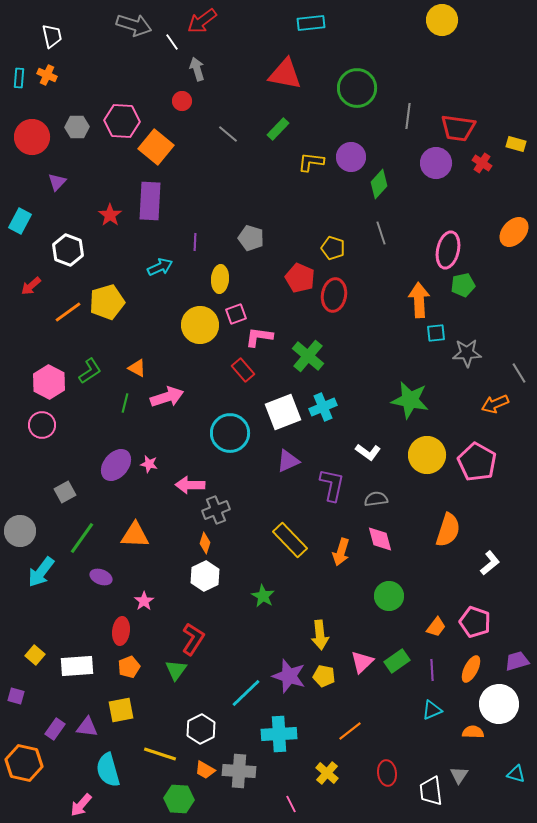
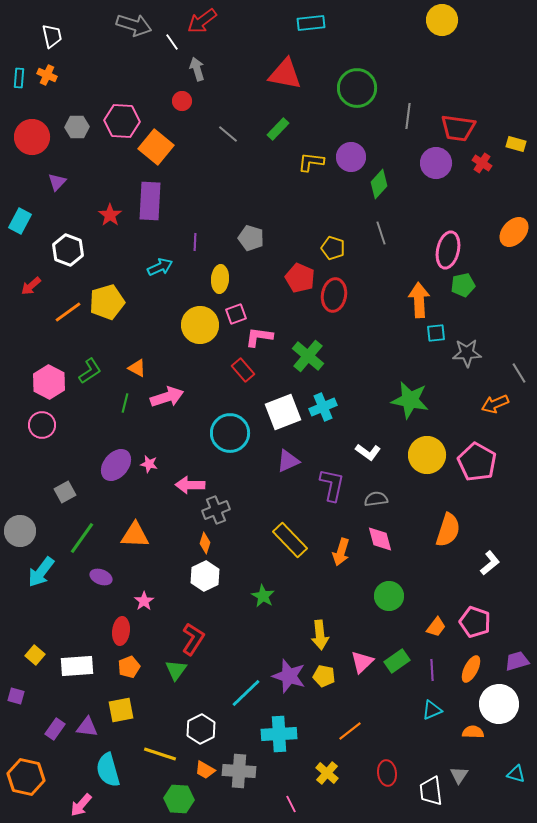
orange hexagon at (24, 763): moved 2 px right, 14 px down
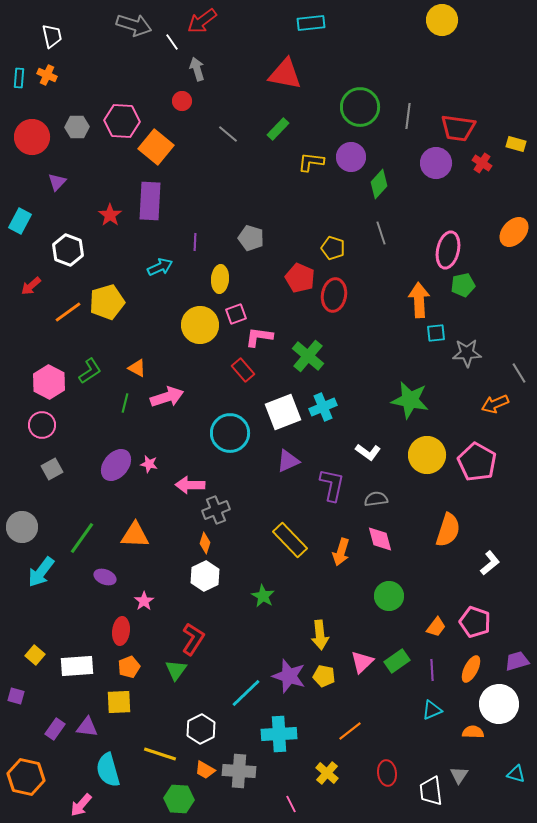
green circle at (357, 88): moved 3 px right, 19 px down
gray square at (65, 492): moved 13 px left, 23 px up
gray circle at (20, 531): moved 2 px right, 4 px up
purple ellipse at (101, 577): moved 4 px right
yellow square at (121, 710): moved 2 px left, 8 px up; rotated 8 degrees clockwise
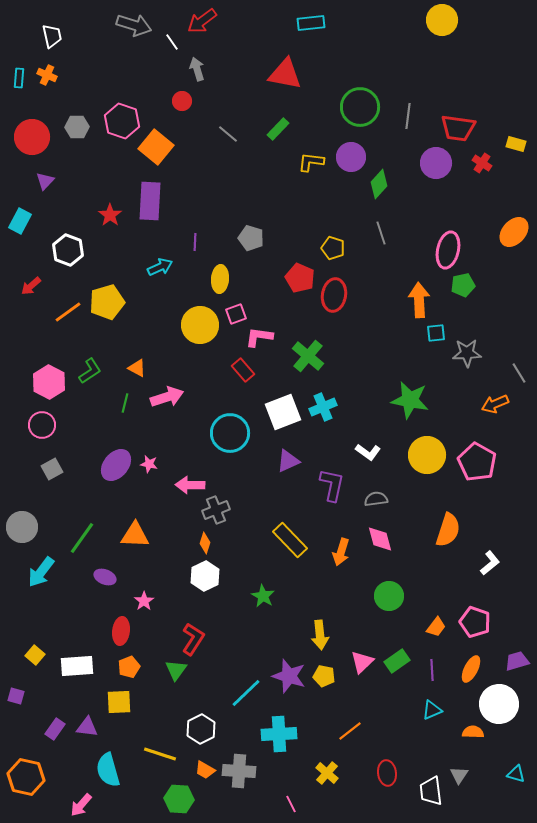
pink hexagon at (122, 121): rotated 16 degrees clockwise
purple triangle at (57, 182): moved 12 px left, 1 px up
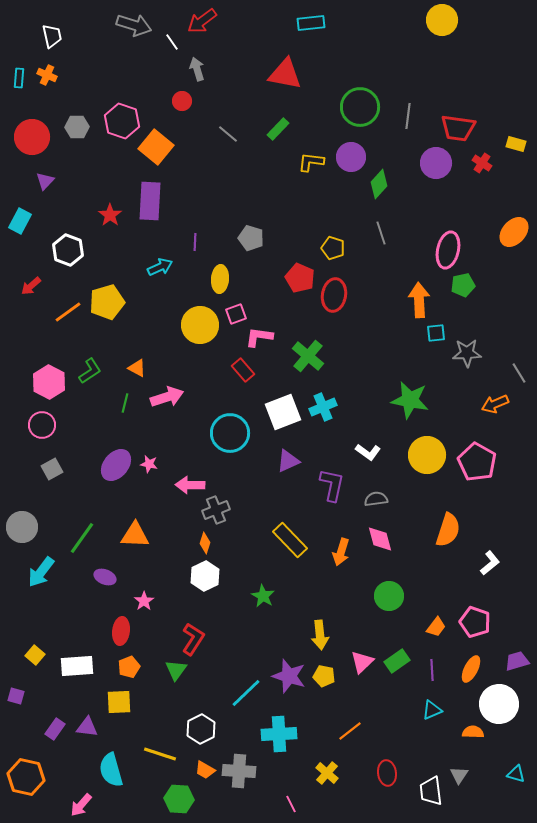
cyan semicircle at (108, 770): moved 3 px right
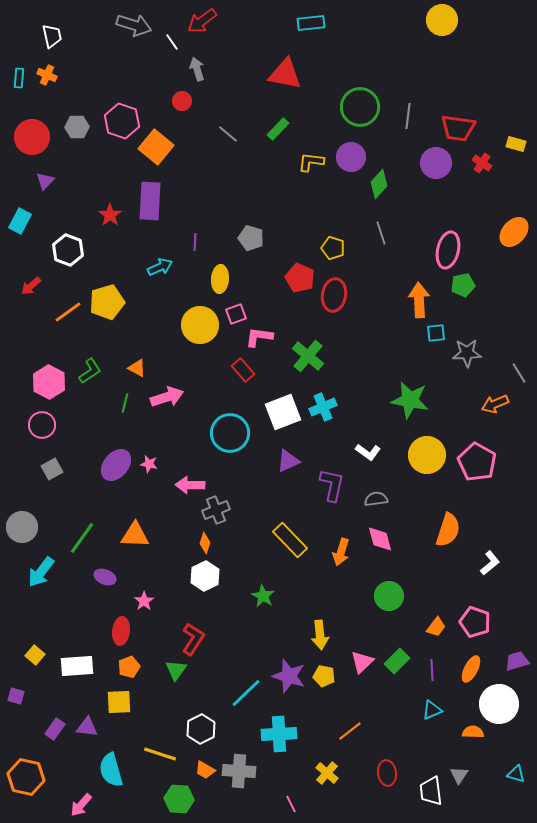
green rectangle at (397, 661): rotated 10 degrees counterclockwise
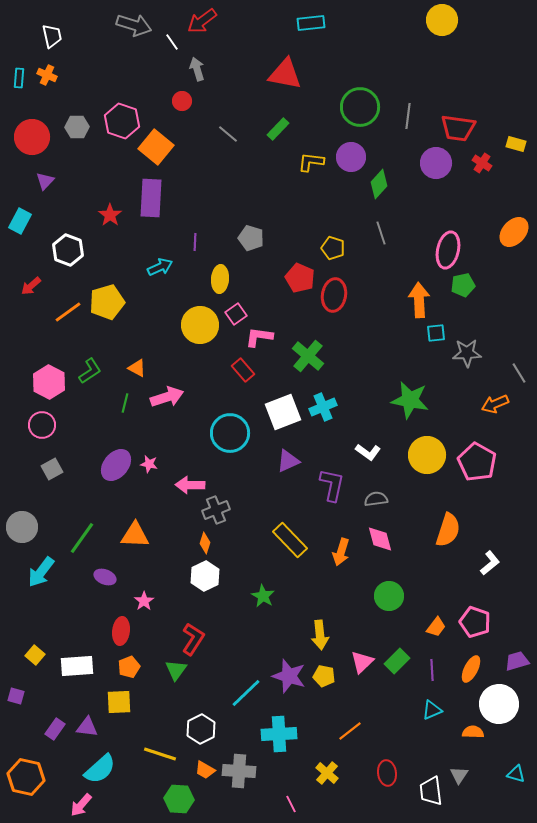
purple rectangle at (150, 201): moved 1 px right, 3 px up
pink square at (236, 314): rotated 15 degrees counterclockwise
cyan semicircle at (111, 770): moved 11 px left, 1 px up; rotated 116 degrees counterclockwise
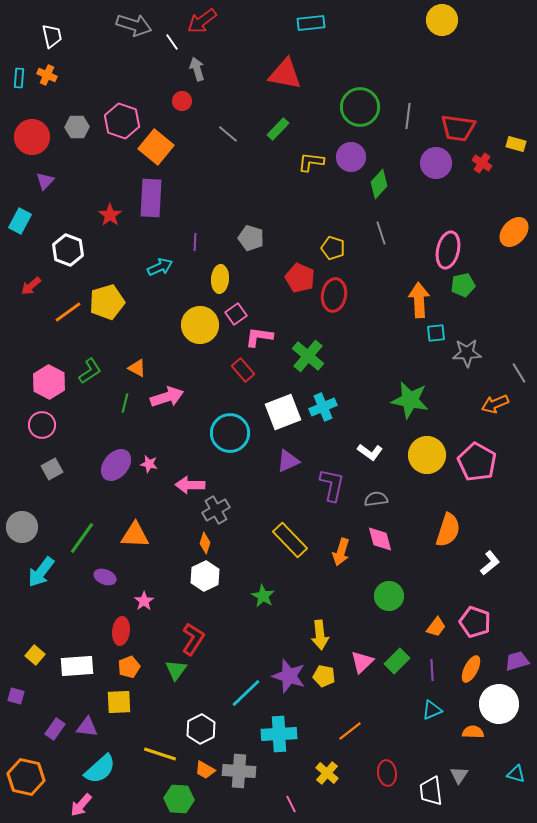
white L-shape at (368, 452): moved 2 px right
gray cross at (216, 510): rotated 8 degrees counterclockwise
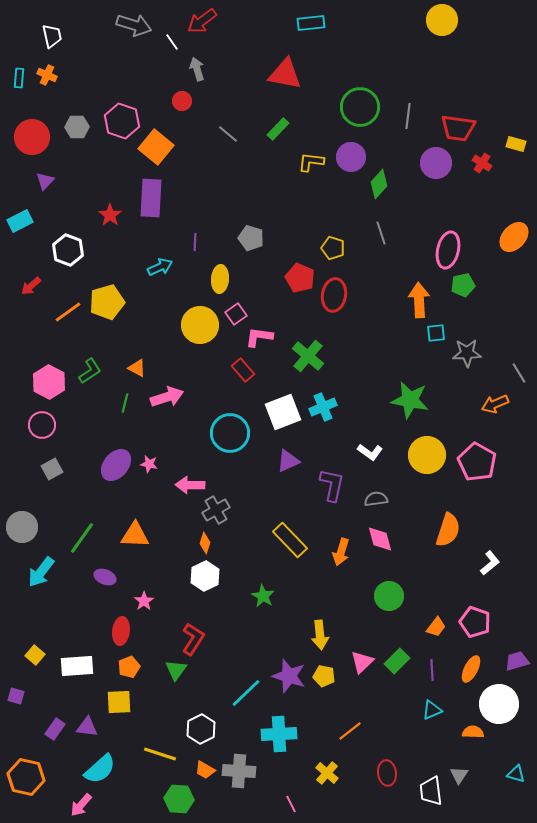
cyan rectangle at (20, 221): rotated 35 degrees clockwise
orange ellipse at (514, 232): moved 5 px down
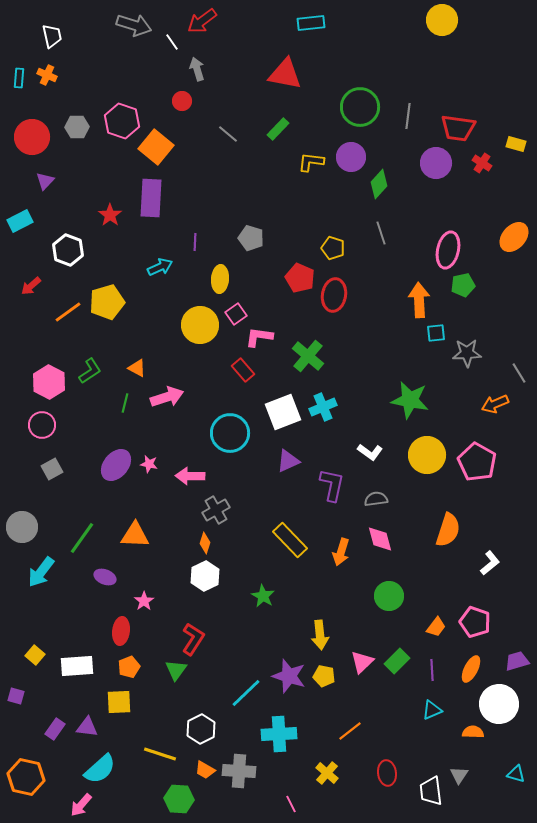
pink arrow at (190, 485): moved 9 px up
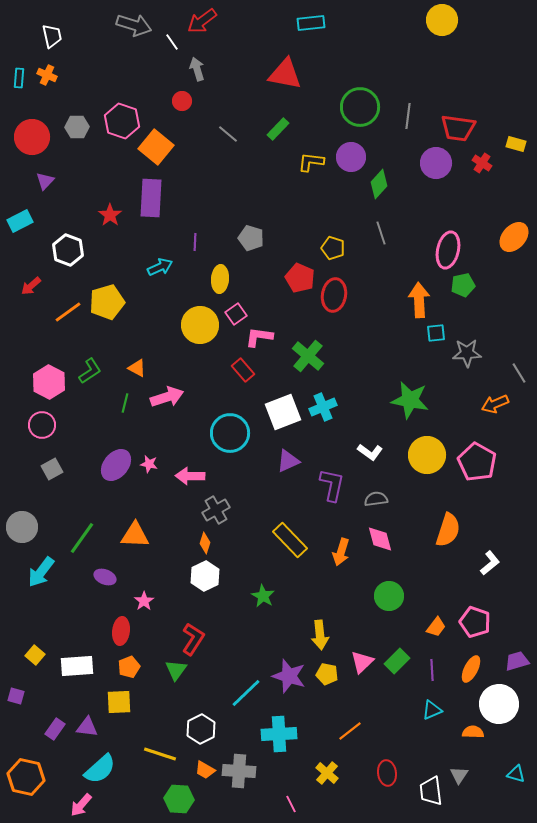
yellow pentagon at (324, 676): moved 3 px right, 2 px up
